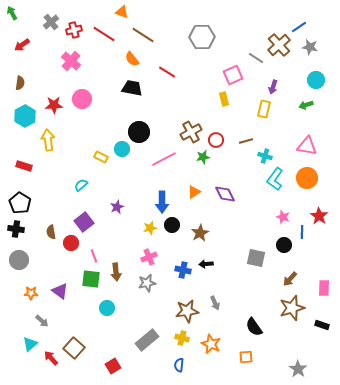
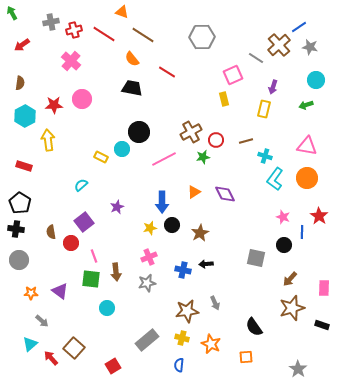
gray cross at (51, 22): rotated 28 degrees clockwise
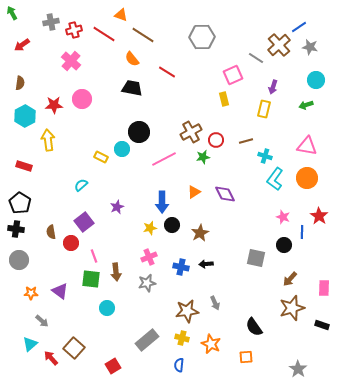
orange triangle at (122, 12): moved 1 px left, 3 px down
blue cross at (183, 270): moved 2 px left, 3 px up
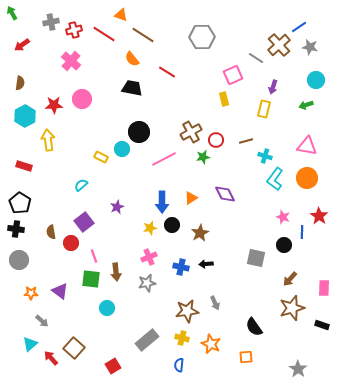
orange triangle at (194, 192): moved 3 px left, 6 px down
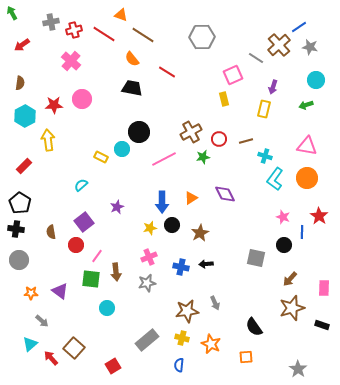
red circle at (216, 140): moved 3 px right, 1 px up
red rectangle at (24, 166): rotated 63 degrees counterclockwise
red circle at (71, 243): moved 5 px right, 2 px down
pink line at (94, 256): moved 3 px right; rotated 56 degrees clockwise
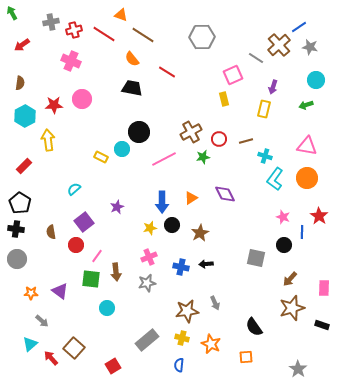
pink cross at (71, 61): rotated 18 degrees counterclockwise
cyan semicircle at (81, 185): moved 7 px left, 4 px down
gray circle at (19, 260): moved 2 px left, 1 px up
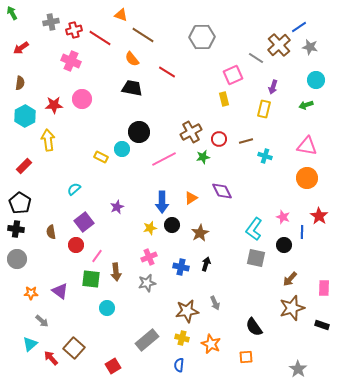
red line at (104, 34): moved 4 px left, 4 px down
red arrow at (22, 45): moved 1 px left, 3 px down
cyan L-shape at (275, 179): moved 21 px left, 50 px down
purple diamond at (225, 194): moved 3 px left, 3 px up
black arrow at (206, 264): rotated 112 degrees clockwise
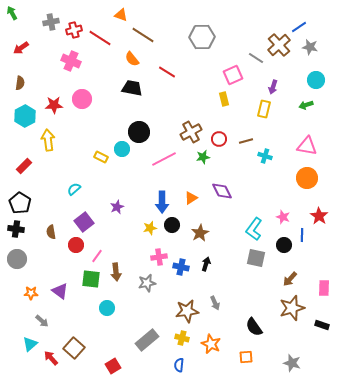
blue line at (302, 232): moved 3 px down
pink cross at (149, 257): moved 10 px right; rotated 14 degrees clockwise
gray star at (298, 369): moved 6 px left, 6 px up; rotated 18 degrees counterclockwise
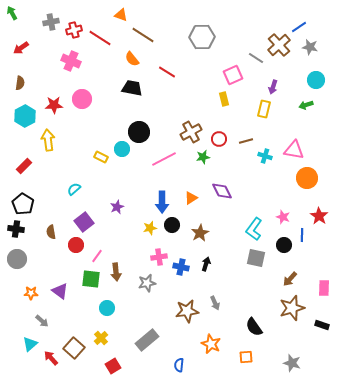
pink triangle at (307, 146): moved 13 px left, 4 px down
black pentagon at (20, 203): moved 3 px right, 1 px down
yellow cross at (182, 338): moved 81 px left; rotated 32 degrees clockwise
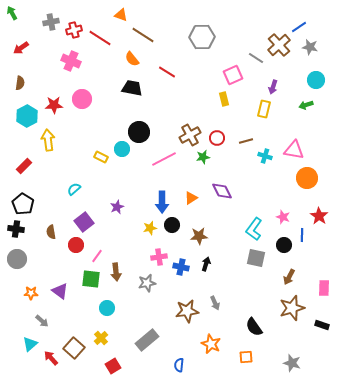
cyan hexagon at (25, 116): moved 2 px right
brown cross at (191, 132): moved 1 px left, 3 px down
red circle at (219, 139): moved 2 px left, 1 px up
brown star at (200, 233): moved 1 px left, 3 px down; rotated 24 degrees clockwise
brown arrow at (290, 279): moved 1 px left, 2 px up; rotated 14 degrees counterclockwise
